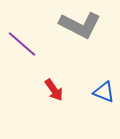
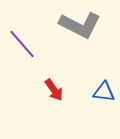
purple line: rotated 8 degrees clockwise
blue triangle: rotated 15 degrees counterclockwise
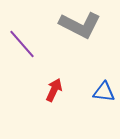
red arrow: rotated 120 degrees counterclockwise
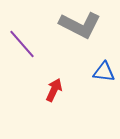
blue triangle: moved 20 px up
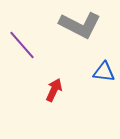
purple line: moved 1 px down
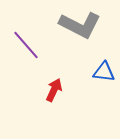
purple line: moved 4 px right
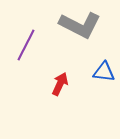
purple line: rotated 68 degrees clockwise
red arrow: moved 6 px right, 6 px up
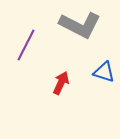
blue triangle: rotated 10 degrees clockwise
red arrow: moved 1 px right, 1 px up
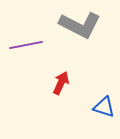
purple line: rotated 52 degrees clockwise
blue triangle: moved 35 px down
